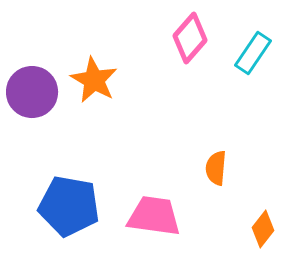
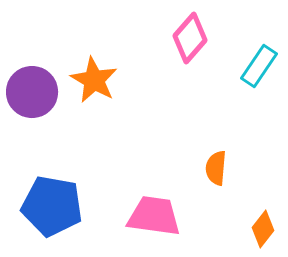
cyan rectangle: moved 6 px right, 13 px down
blue pentagon: moved 17 px left
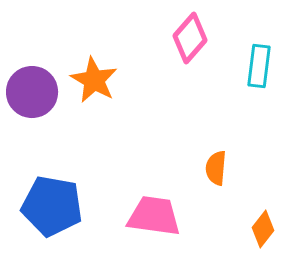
cyan rectangle: rotated 27 degrees counterclockwise
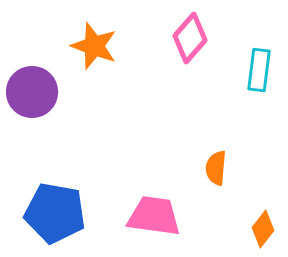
cyan rectangle: moved 4 px down
orange star: moved 34 px up; rotated 9 degrees counterclockwise
blue pentagon: moved 3 px right, 7 px down
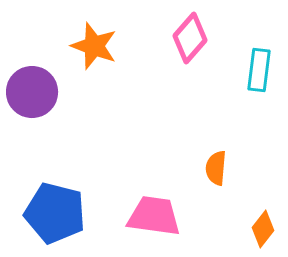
blue pentagon: rotated 4 degrees clockwise
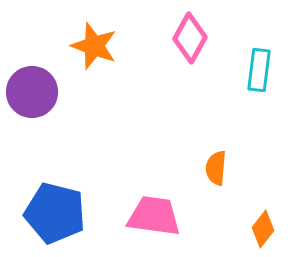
pink diamond: rotated 12 degrees counterclockwise
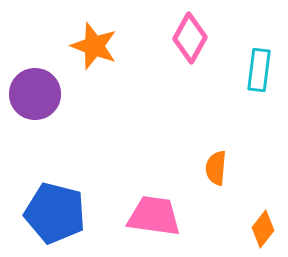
purple circle: moved 3 px right, 2 px down
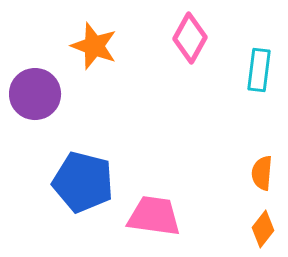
orange semicircle: moved 46 px right, 5 px down
blue pentagon: moved 28 px right, 31 px up
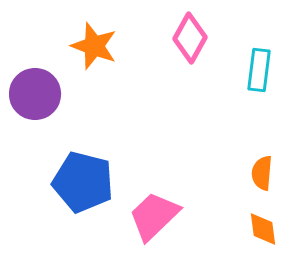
pink trapezoid: rotated 52 degrees counterclockwise
orange diamond: rotated 45 degrees counterclockwise
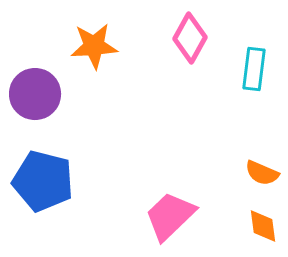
orange star: rotated 24 degrees counterclockwise
cyan rectangle: moved 5 px left, 1 px up
orange semicircle: rotated 72 degrees counterclockwise
blue pentagon: moved 40 px left, 1 px up
pink trapezoid: moved 16 px right
orange diamond: moved 3 px up
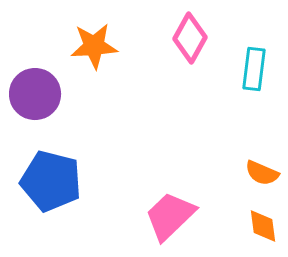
blue pentagon: moved 8 px right
